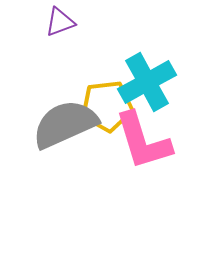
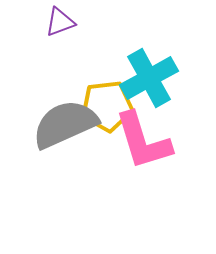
cyan cross: moved 2 px right, 4 px up
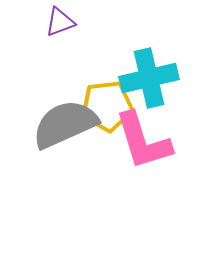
cyan cross: rotated 16 degrees clockwise
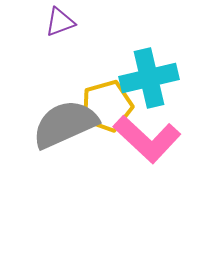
yellow pentagon: rotated 9 degrees counterclockwise
pink L-shape: moved 4 px right, 2 px up; rotated 30 degrees counterclockwise
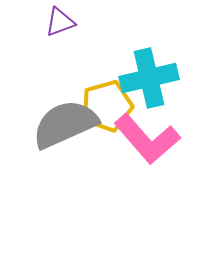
pink L-shape: rotated 6 degrees clockwise
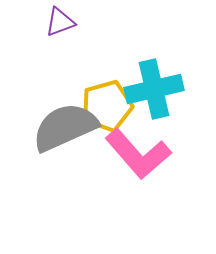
cyan cross: moved 5 px right, 11 px down
gray semicircle: moved 3 px down
pink L-shape: moved 9 px left, 15 px down
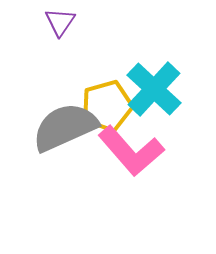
purple triangle: rotated 36 degrees counterclockwise
cyan cross: rotated 34 degrees counterclockwise
pink L-shape: moved 7 px left, 3 px up
